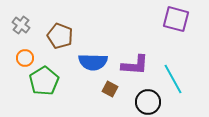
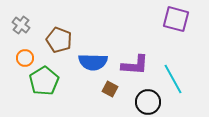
brown pentagon: moved 1 px left, 4 px down
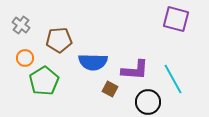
brown pentagon: rotated 25 degrees counterclockwise
purple L-shape: moved 5 px down
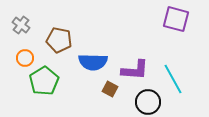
brown pentagon: rotated 15 degrees clockwise
